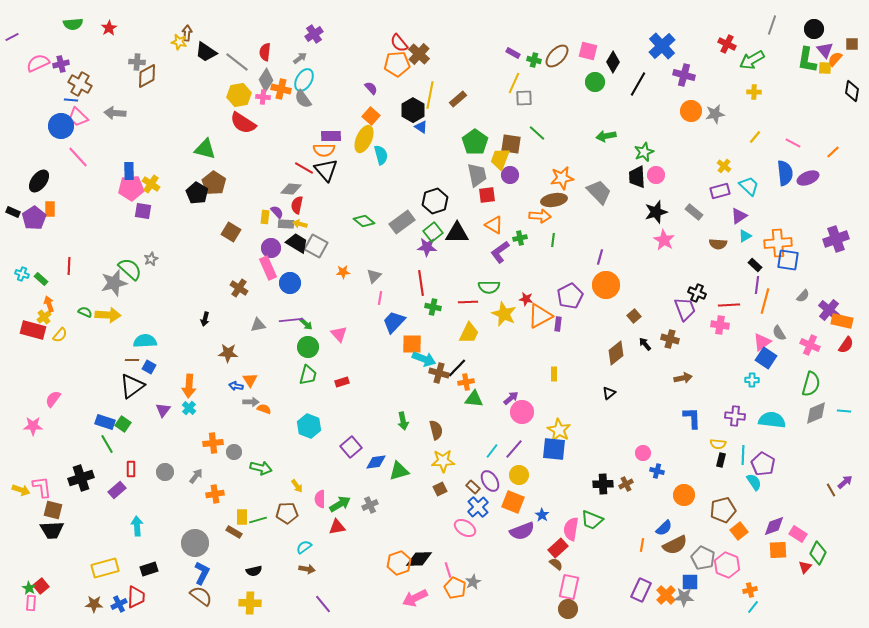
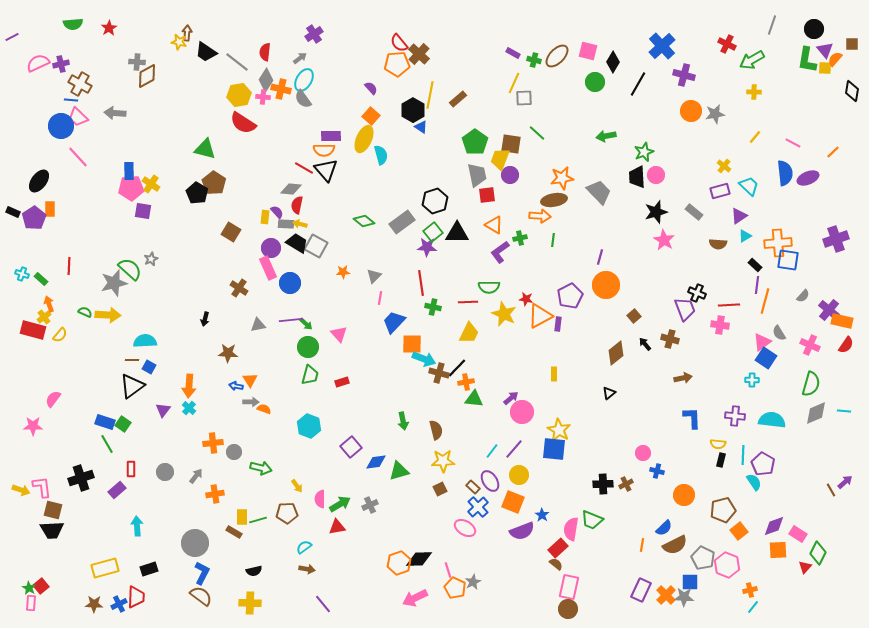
green trapezoid at (308, 375): moved 2 px right
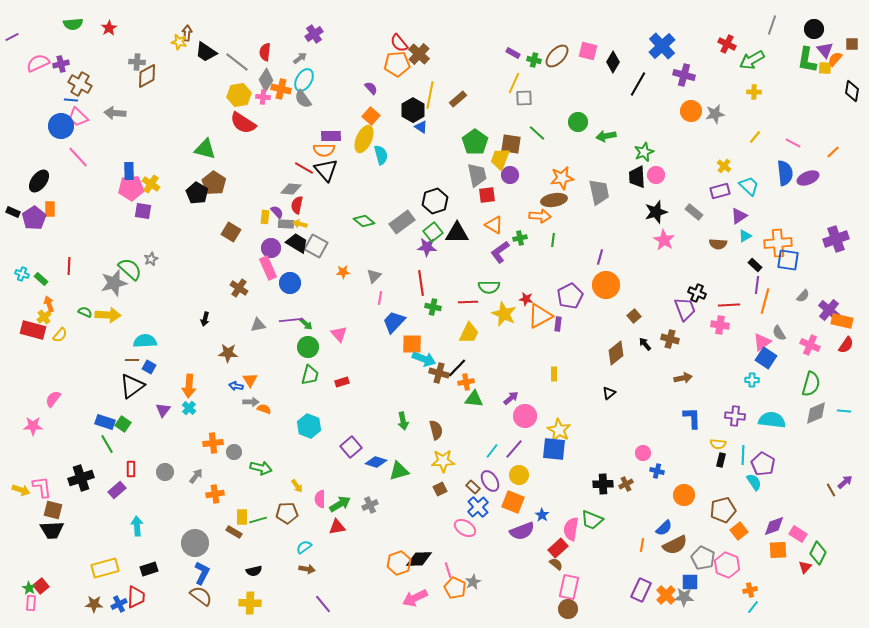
green circle at (595, 82): moved 17 px left, 40 px down
gray trapezoid at (599, 192): rotated 32 degrees clockwise
pink circle at (522, 412): moved 3 px right, 4 px down
blue diamond at (376, 462): rotated 25 degrees clockwise
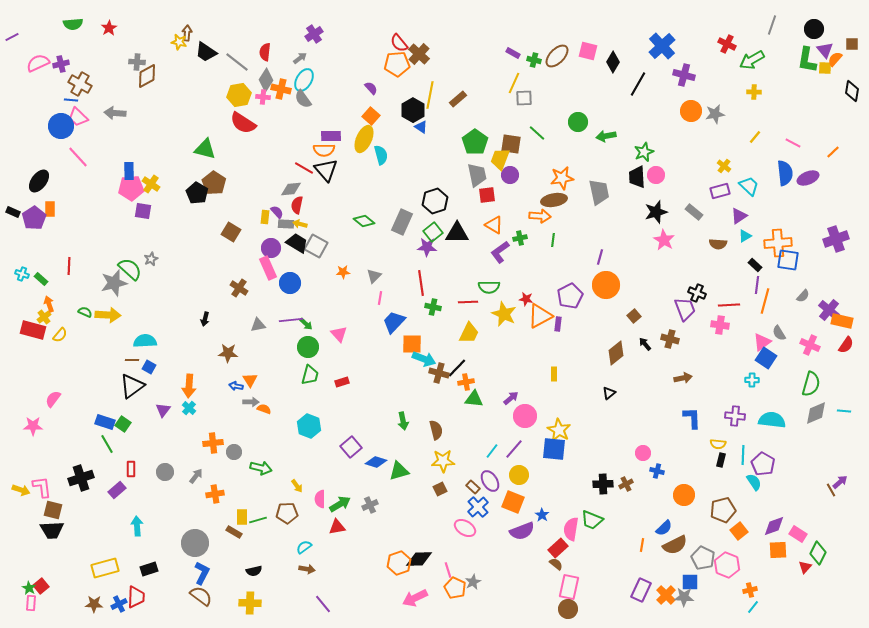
gray diamond at (291, 189): rotated 10 degrees counterclockwise
gray rectangle at (402, 222): rotated 30 degrees counterclockwise
purple arrow at (845, 482): moved 5 px left
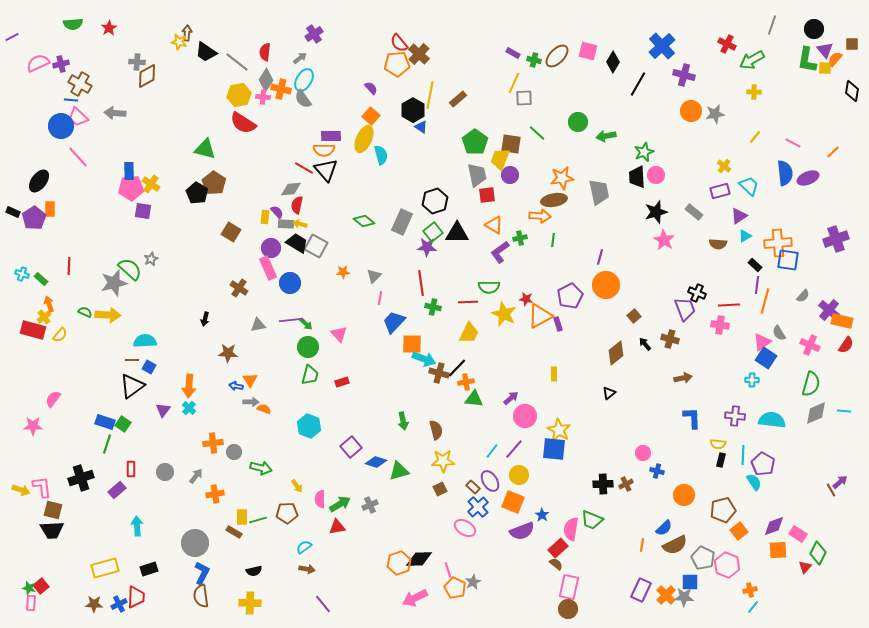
purple rectangle at (558, 324): rotated 24 degrees counterclockwise
green line at (107, 444): rotated 48 degrees clockwise
green star at (29, 588): rotated 16 degrees counterclockwise
brown semicircle at (201, 596): rotated 135 degrees counterclockwise
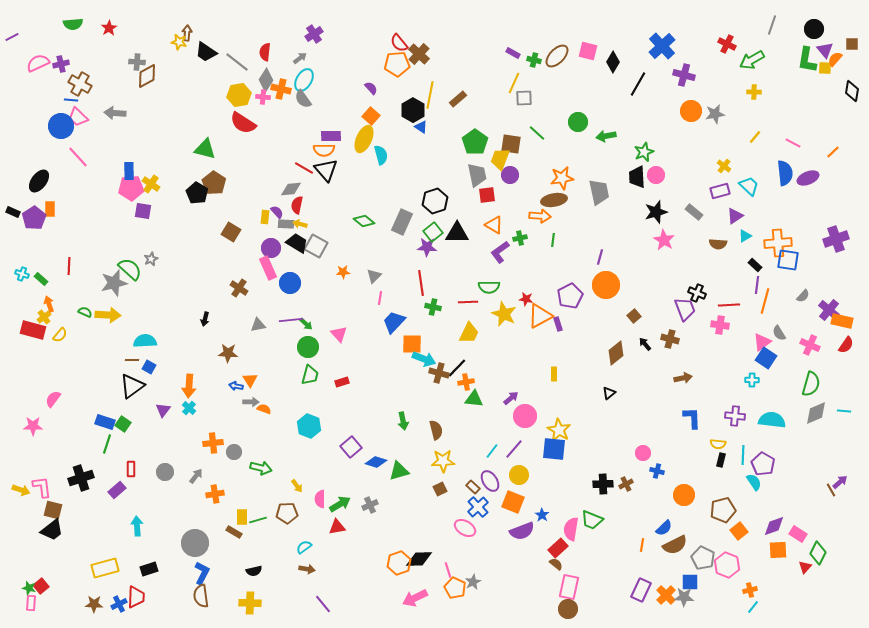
purple triangle at (739, 216): moved 4 px left
black trapezoid at (52, 530): rotated 35 degrees counterclockwise
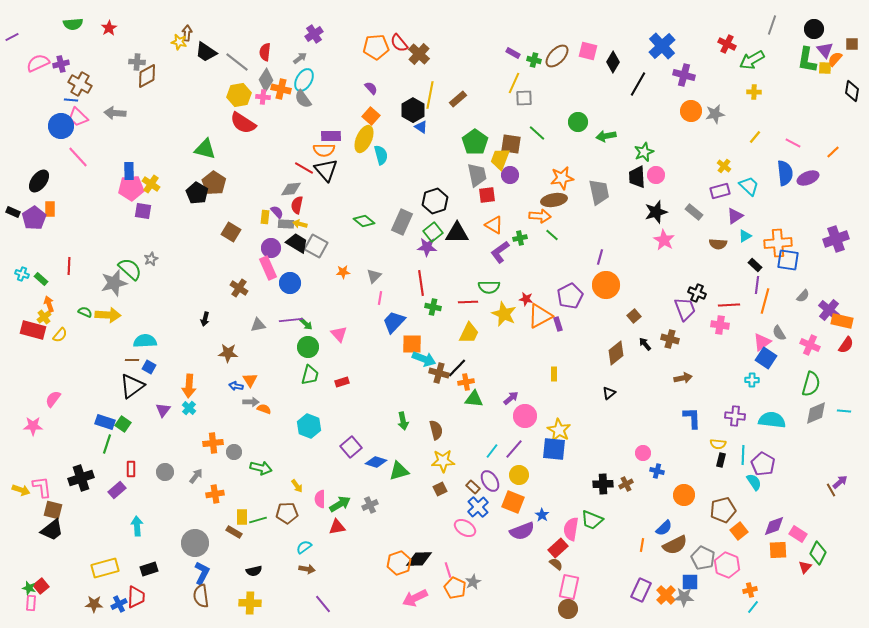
orange pentagon at (397, 64): moved 21 px left, 17 px up
green line at (553, 240): moved 1 px left, 5 px up; rotated 56 degrees counterclockwise
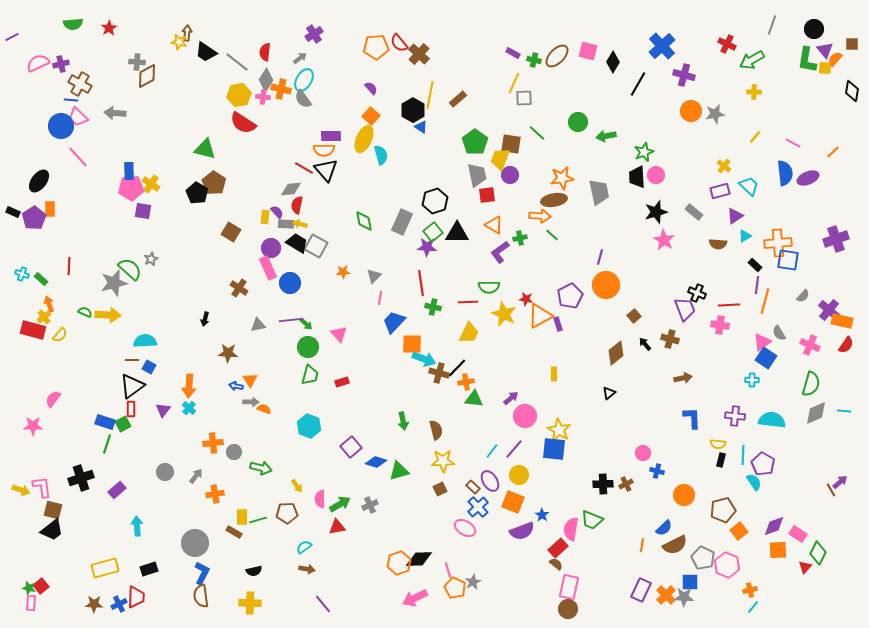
green diamond at (364, 221): rotated 40 degrees clockwise
green square at (123, 424): rotated 28 degrees clockwise
red rectangle at (131, 469): moved 60 px up
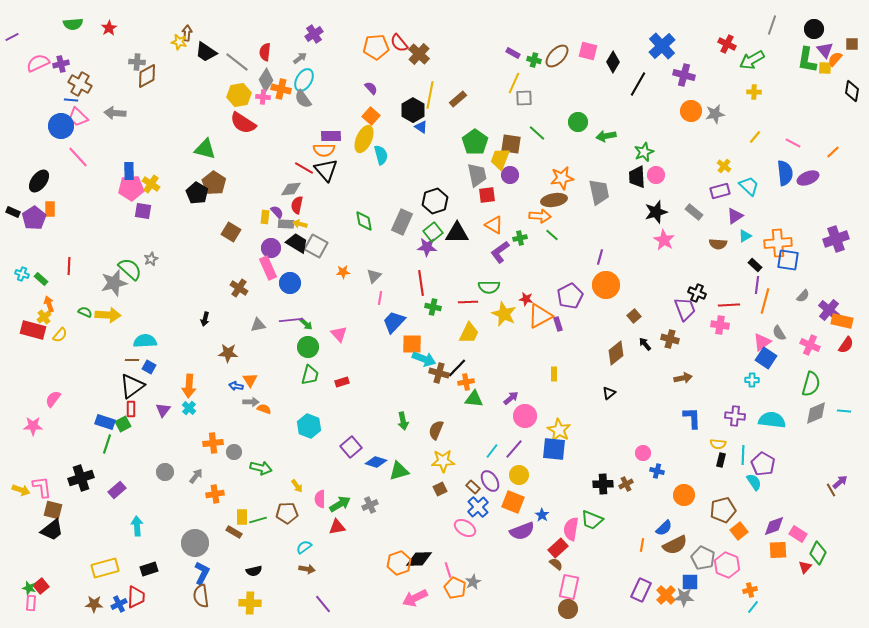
brown semicircle at (436, 430): rotated 144 degrees counterclockwise
